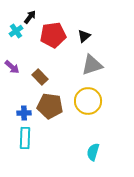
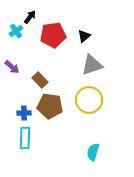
brown rectangle: moved 3 px down
yellow circle: moved 1 px right, 1 px up
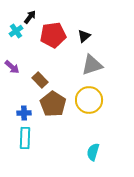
brown pentagon: moved 3 px right, 2 px up; rotated 25 degrees clockwise
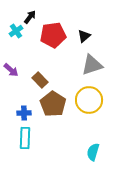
purple arrow: moved 1 px left, 3 px down
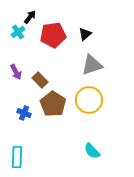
cyan cross: moved 2 px right, 1 px down
black triangle: moved 1 px right, 2 px up
purple arrow: moved 5 px right, 2 px down; rotated 21 degrees clockwise
blue cross: rotated 24 degrees clockwise
cyan rectangle: moved 8 px left, 19 px down
cyan semicircle: moved 1 px left, 1 px up; rotated 60 degrees counterclockwise
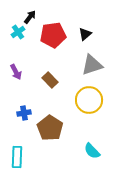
brown rectangle: moved 10 px right
brown pentagon: moved 3 px left, 24 px down
blue cross: rotated 32 degrees counterclockwise
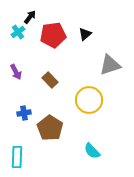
gray triangle: moved 18 px right
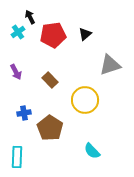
black arrow: rotated 64 degrees counterclockwise
yellow circle: moved 4 px left
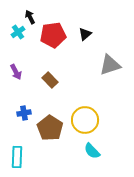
yellow circle: moved 20 px down
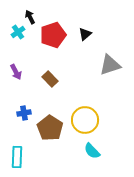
red pentagon: rotated 10 degrees counterclockwise
brown rectangle: moved 1 px up
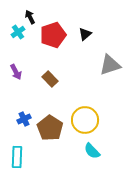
blue cross: moved 6 px down; rotated 16 degrees counterclockwise
